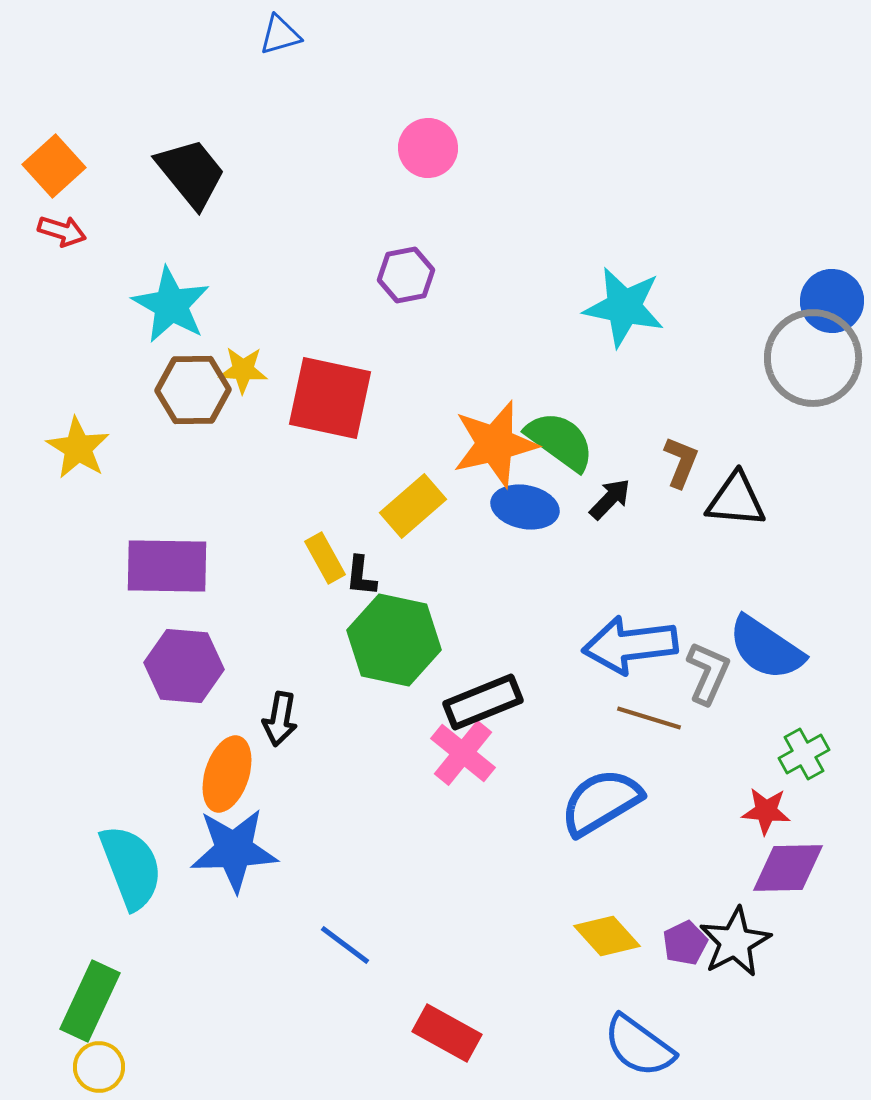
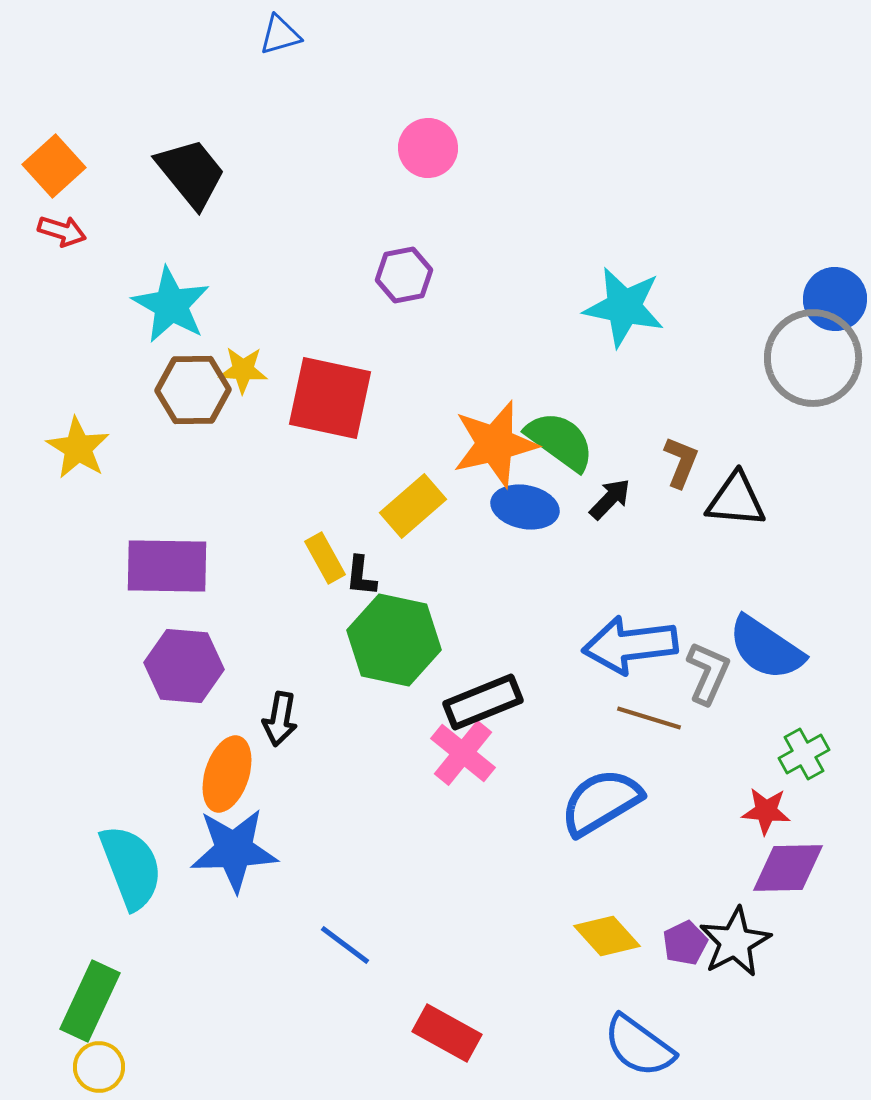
purple hexagon at (406, 275): moved 2 px left
blue circle at (832, 301): moved 3 px right, 2 px up
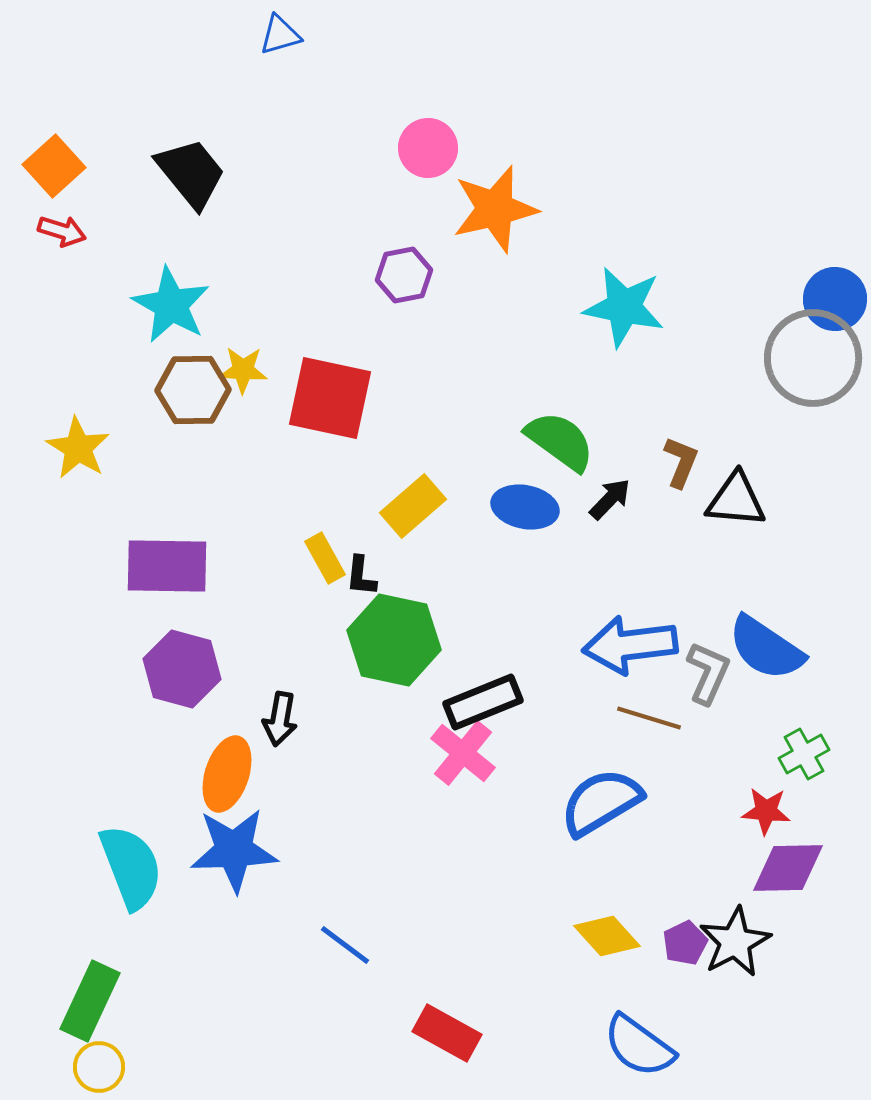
orange star at (495, 444): moved 235 px up
purple hexagon at (184, 666): moved 2 px left, 3 px down; rotated 10 degrees clockwise
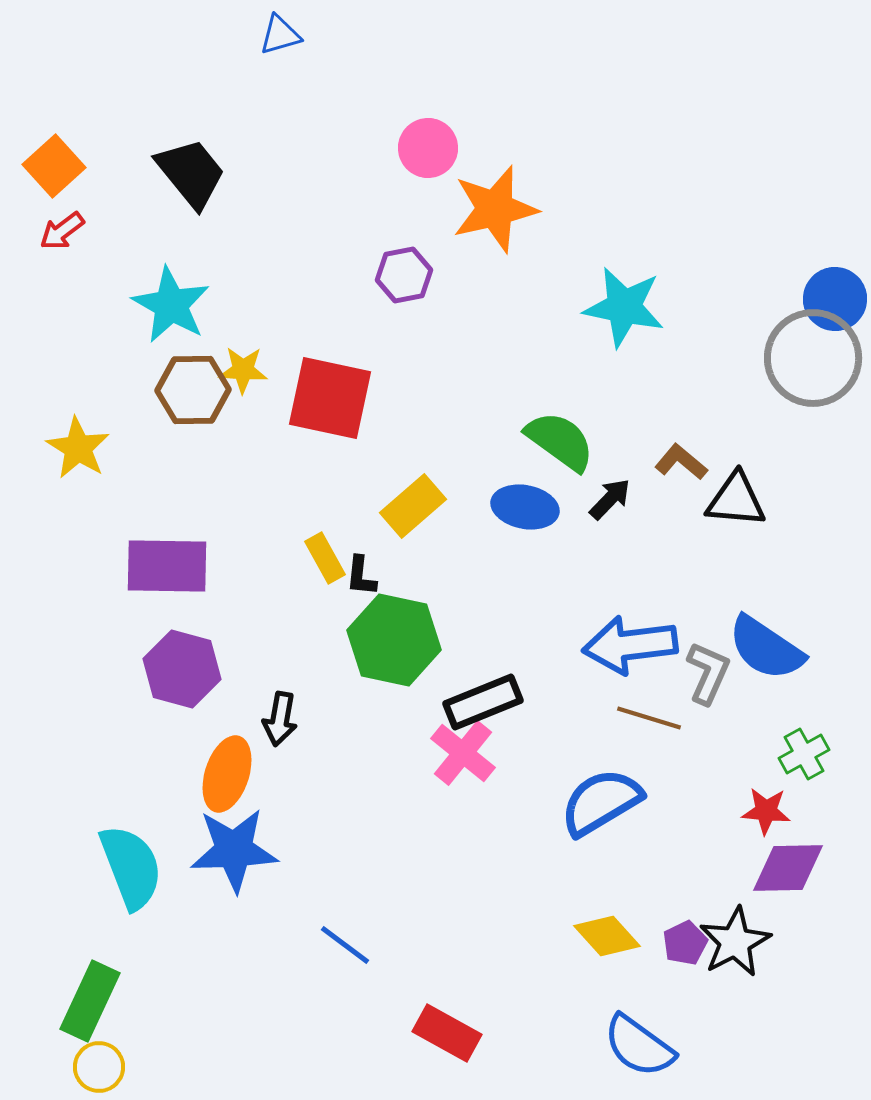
red arrow at (62, 231): rotated 126 degrees clockwise
brown L-shape at (681, 462): rotated 72 degrees counterclockwise
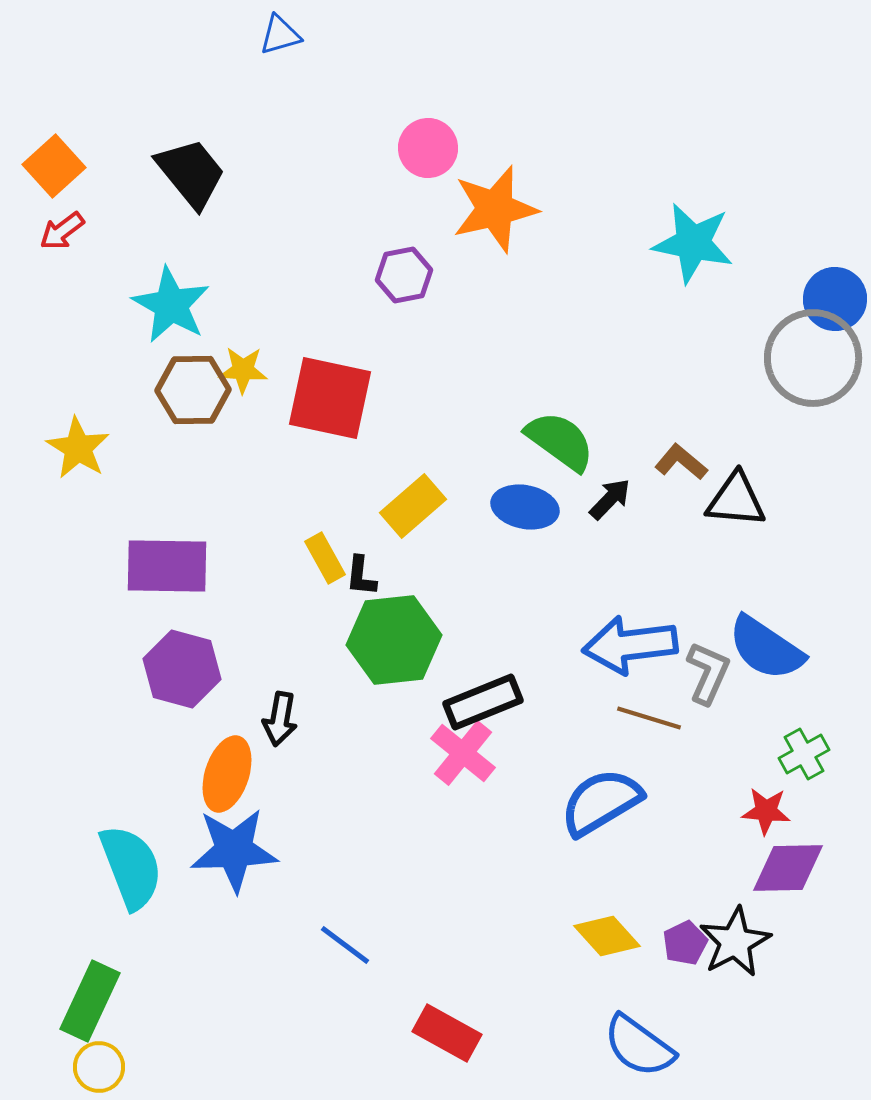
cyan star at (624, 307): moved 69 px right, 64 px up
green hexagon at (394, 640): rotated 18 degrees counterclockwise
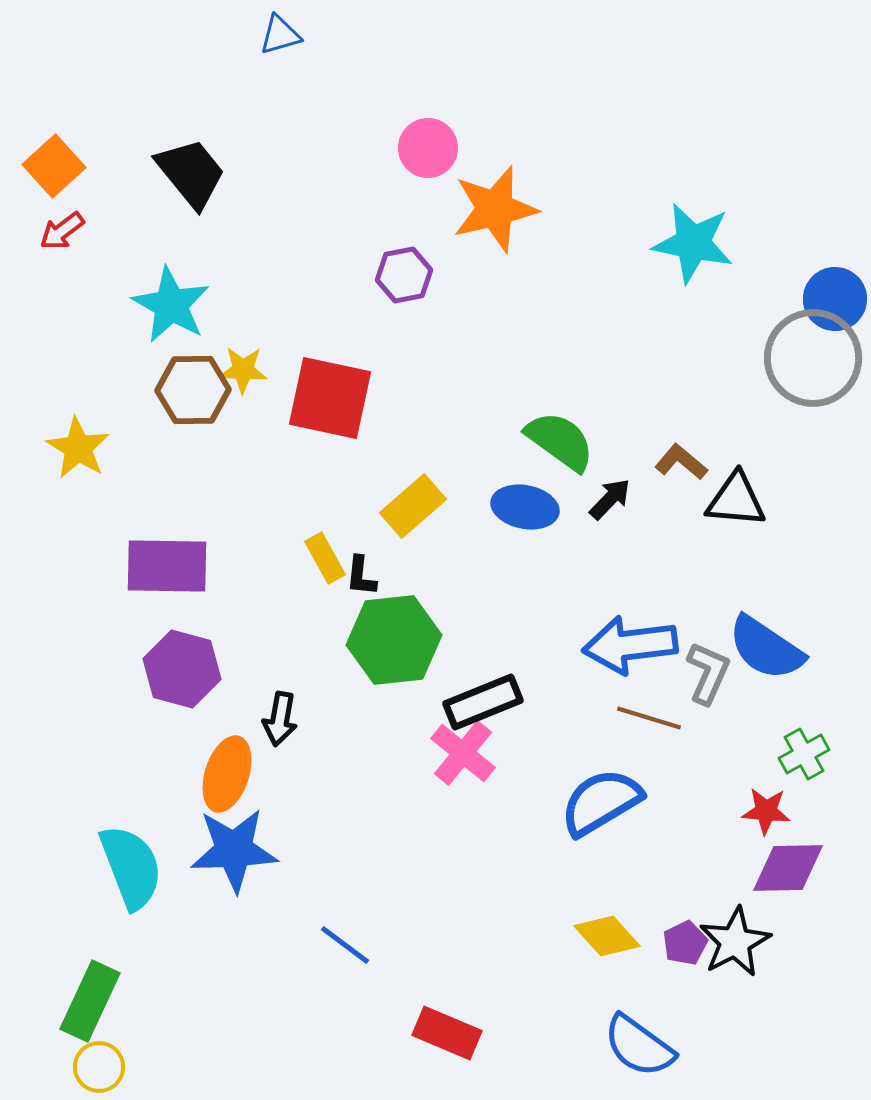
red rectangle at (447, 1033): rotated 6 degrees counterclockwise
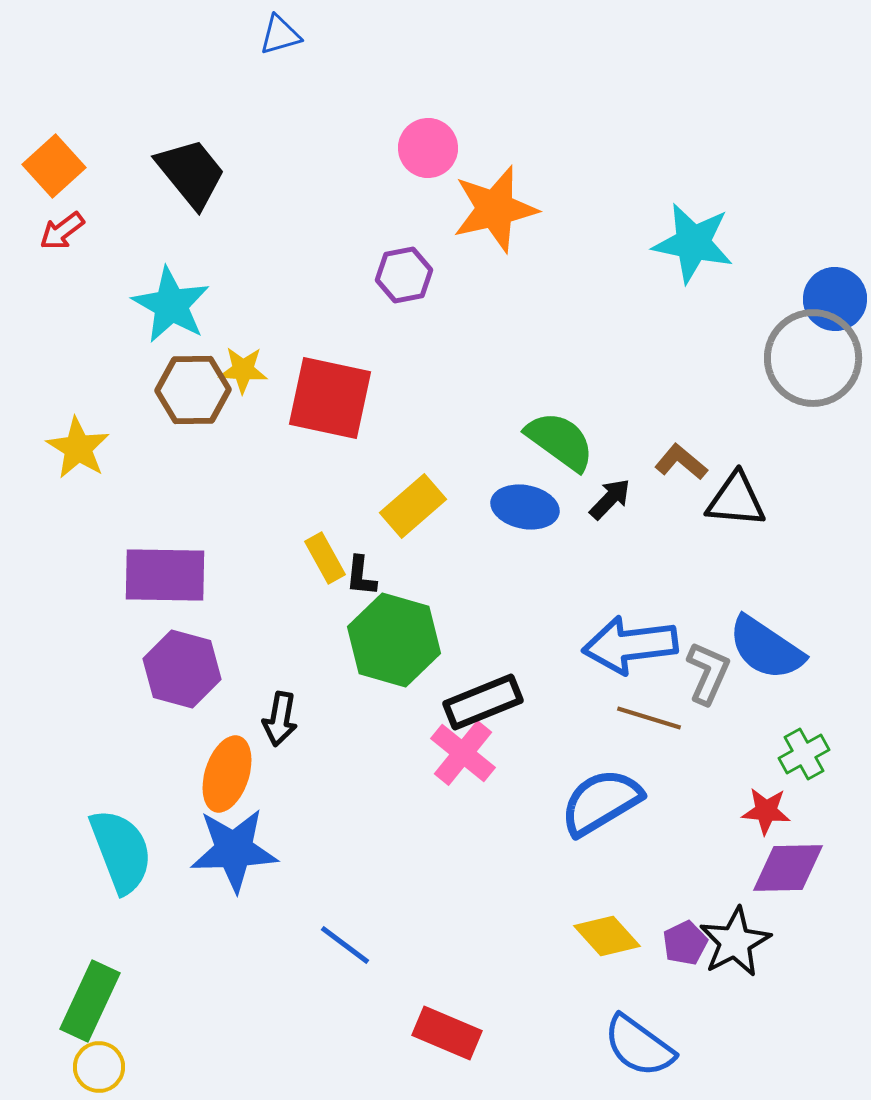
purple rectangle at (167, 566): moved 2 px left, 9 px down
green hexagon at (394, 640): rotated 22 degrees clockwise
cyan semicircle at (131, 867): moved 10 px left, 16 px up
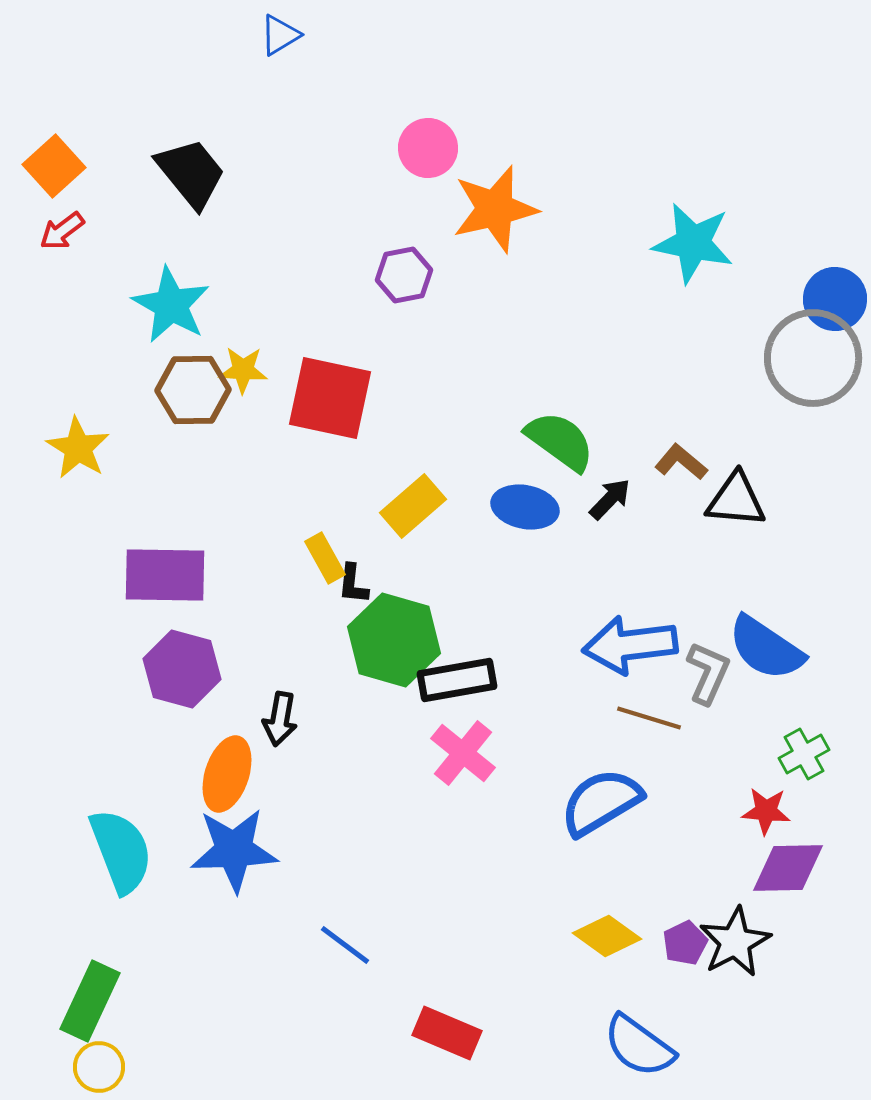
blue triangle at (280, 35): rotated 15 degrees counterclockwise
black L-shape at (361, 576): moved 8 px left, 8 px down
black rectangle at (483, 702): moved 26 px left, 22 px up; rotated 12 degrees clockwise
yellow diamond at (607, 936): rotated 12 degrees counterclockwise
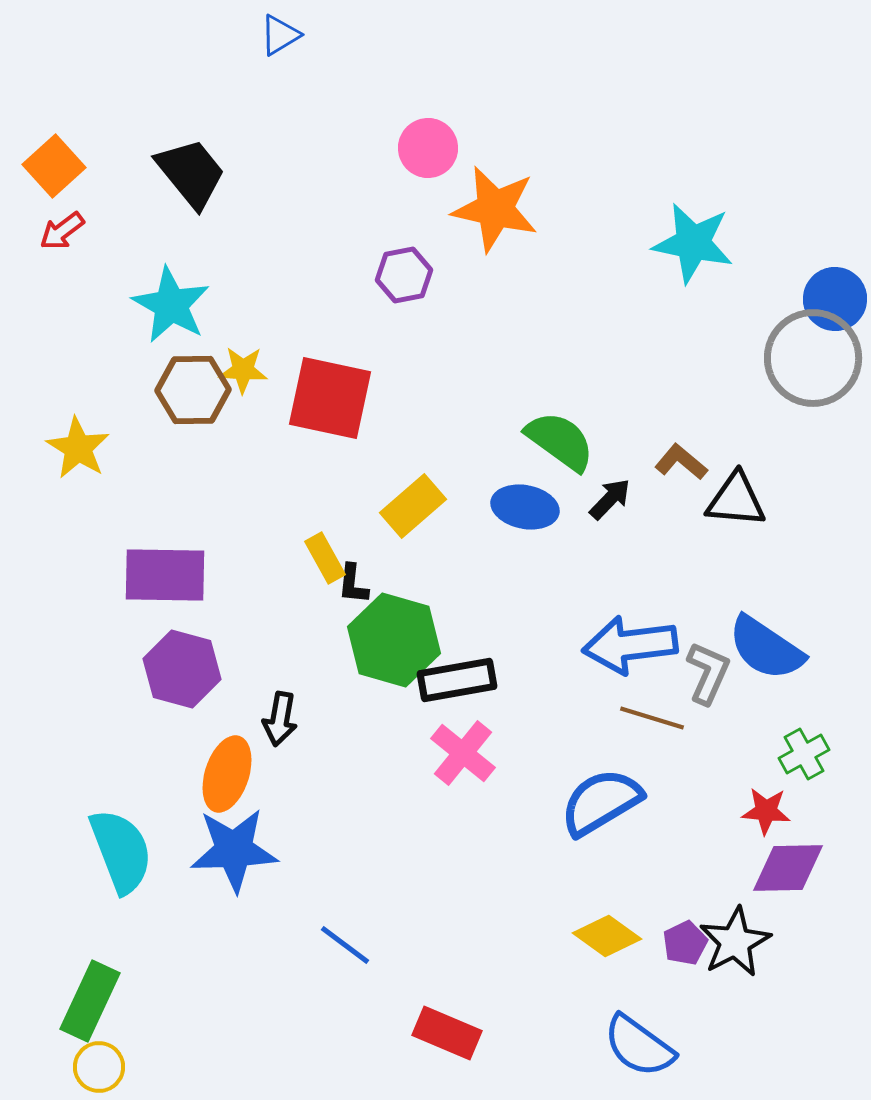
orange star at (495, 209): rotated 26 degrees clockwise
brown line at (649, 718): moved 3 px right
